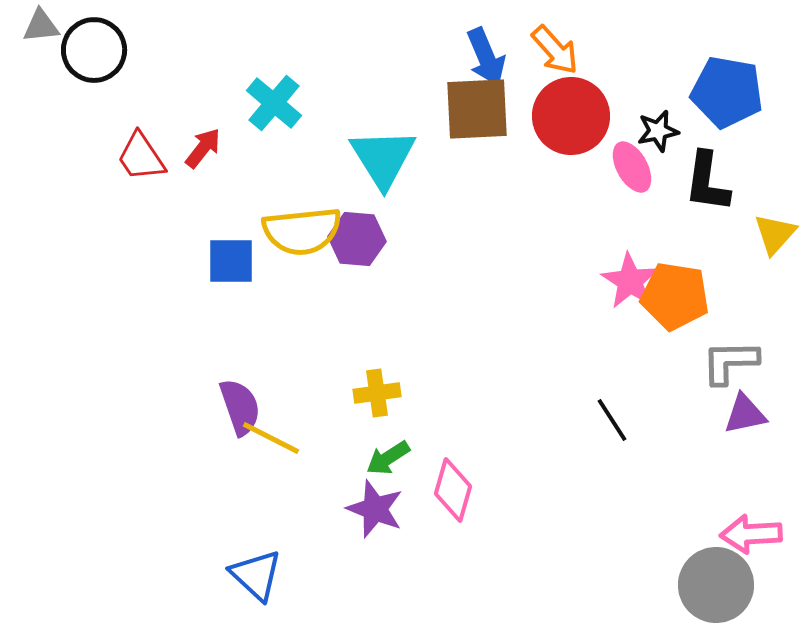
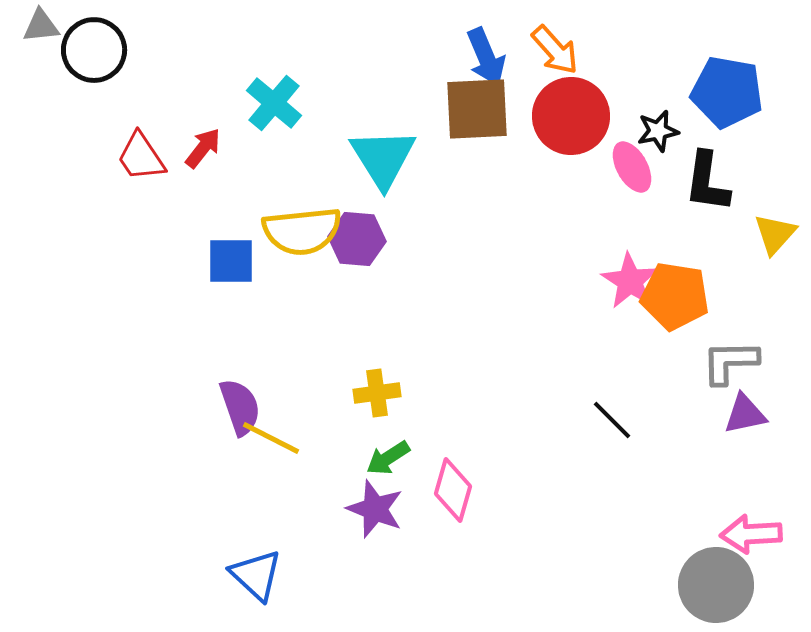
black line: rotated 12 degrees counterclockwise
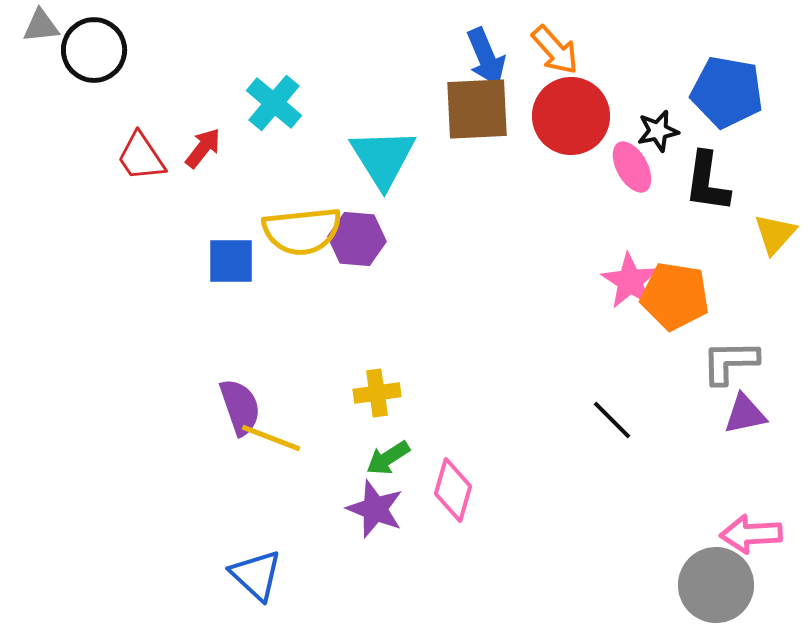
yellow line: rotated 6 degrees counterclockwise
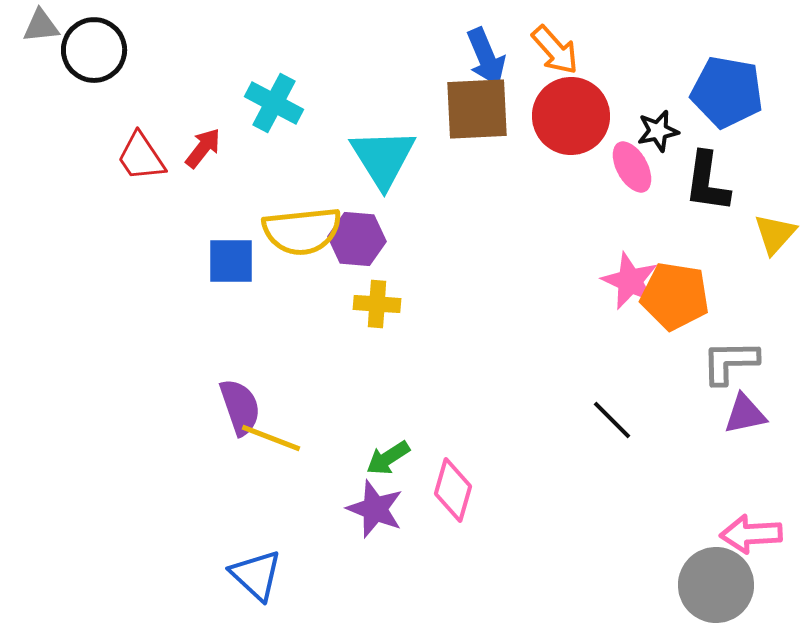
cyan cross: rotated 12 degrees counterclockwise
pink star: rotated 8 degrees counterclockwise
yellow cross: moved 89 px up; rotated 12 degrees clockwise
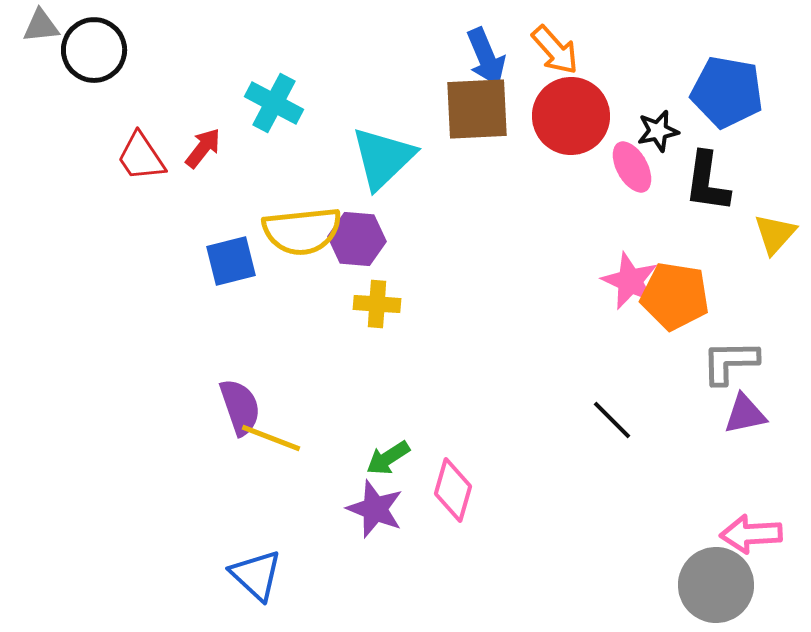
cyan triangle: rotated 18 degrees clockwise
blue square: rotated 14 degrees counterclockwise
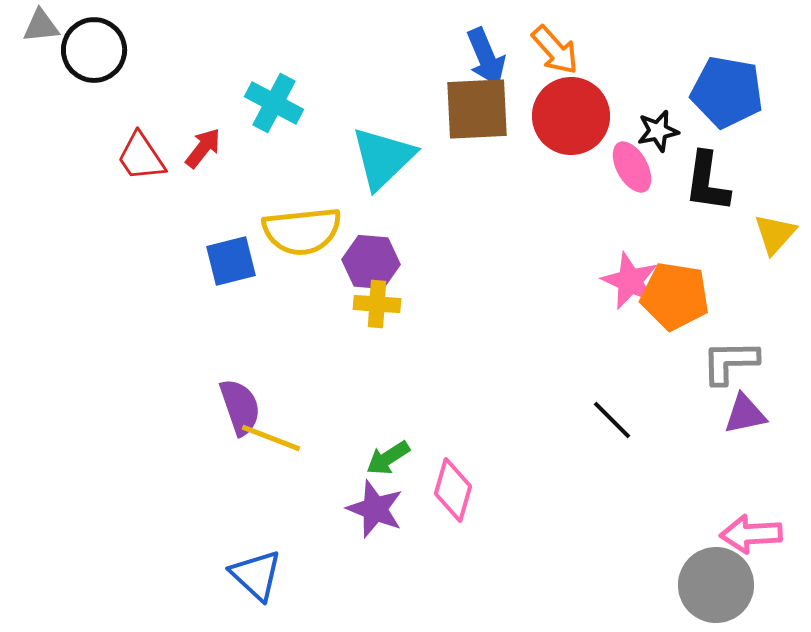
purple hexagon: moved 14 px right, 23 px down
